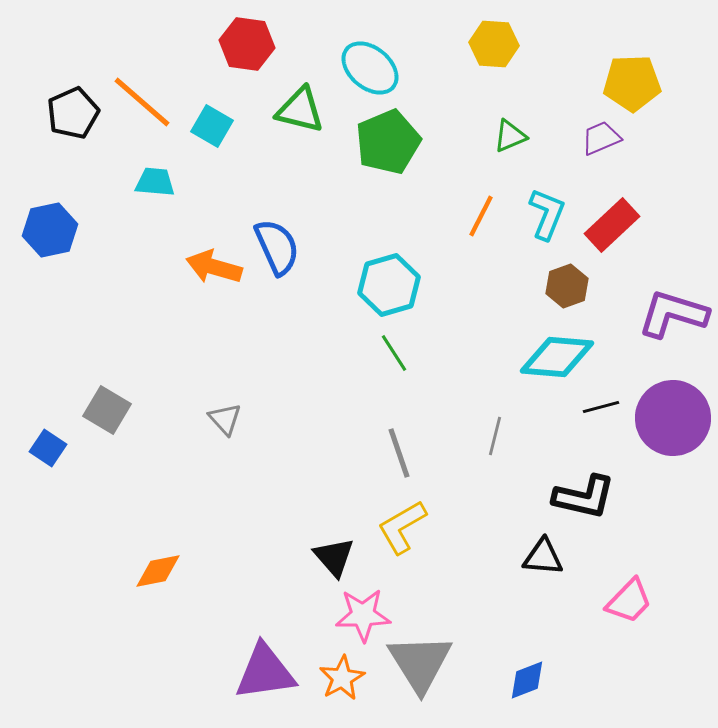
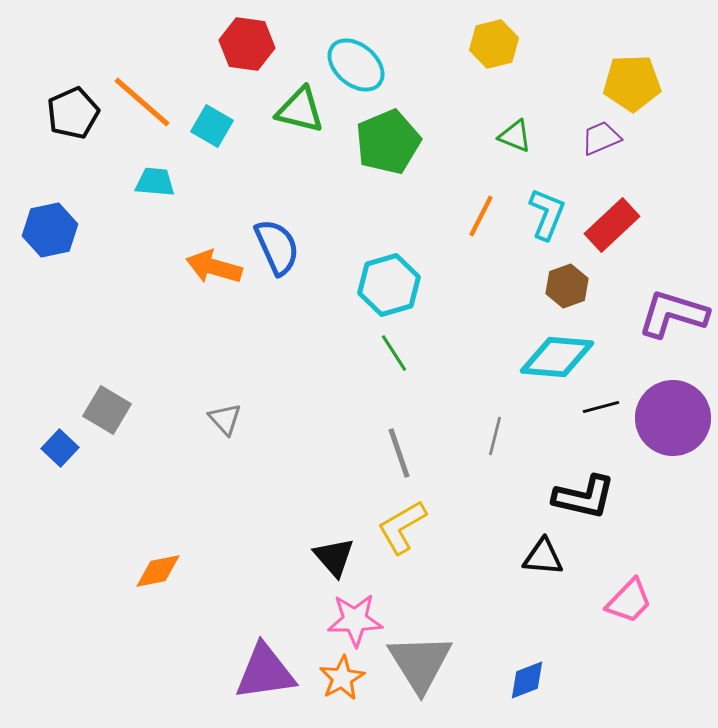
yellow hexagon at (494, 44): rotated 18 degrees counterclockwise
cyan ellipse at (370, 68): moved 14 px left, 3 px up
green triangle at (510, 136): moved 5 px right; rotated 45 degrees clockwise
blue square at (48, 448): moved 12 px right; rotated 9 degrees clockwise
pink star at (363, 615): moved 8 px left, 5 px down
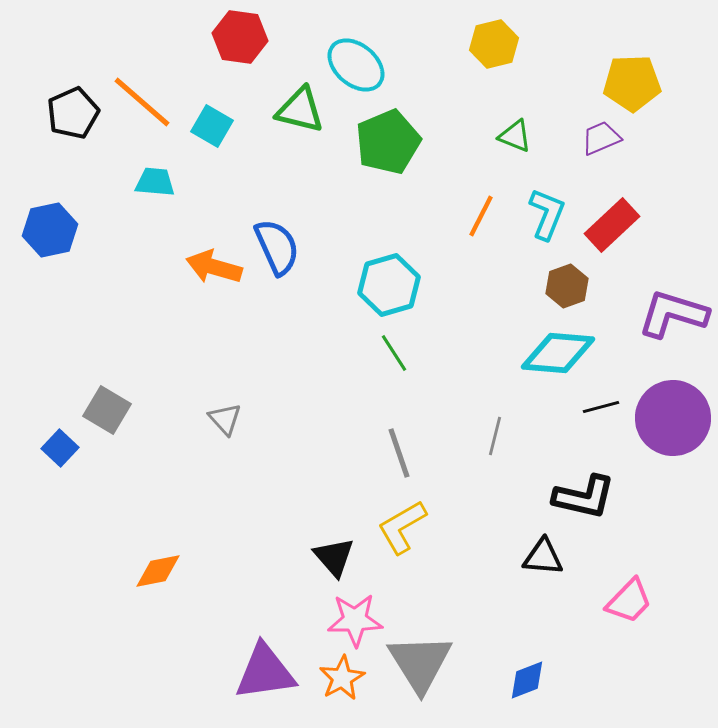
red hexagon at (247, 44): moved 7 px left, 7 px up
cyan diamond at (557, 357): moved 1 px right, 4 px up
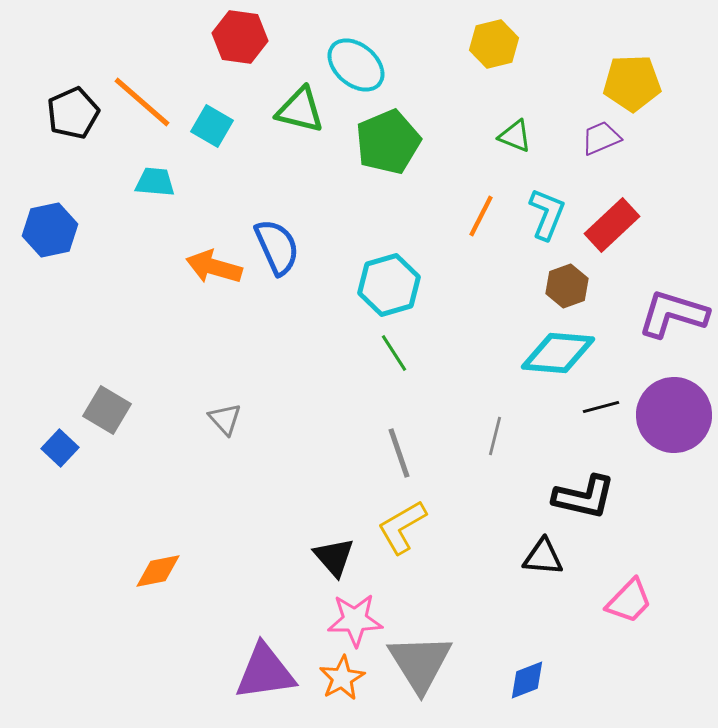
purple circle at (673, 418): moved 1 px right, 3 px up
